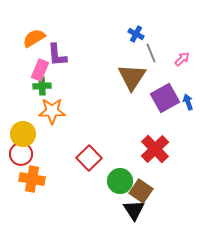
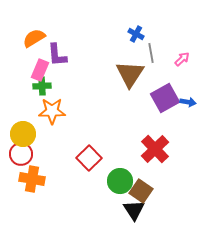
gray line: rotated 12 degrees clockwise
brown triangle: moved 2 px left, 3 px up
blue arrow: rotated 119 degrees clockwise
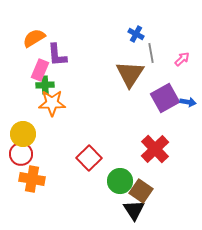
green cross: moved 3 px right, 1 px up
orange star: moved 8 px up
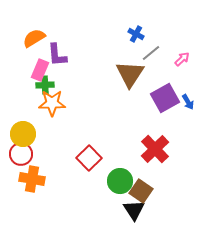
gray line: rotated 60 degrees clockwise
blue arrow: rotated 49 degrees clockwise
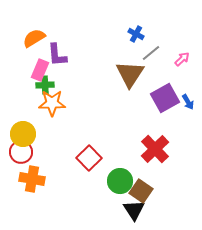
red circle: moved 2 px up
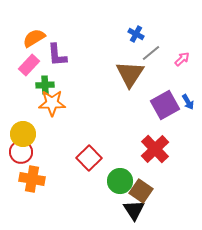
pink rectangle: moved 11 px left, 5 px up; rotated 20 degrees clockwise
purple square: moved 7 px down
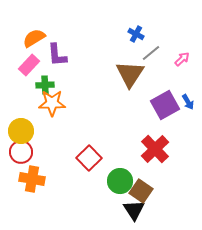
yellow circle: moved 2 px left, 3 px up
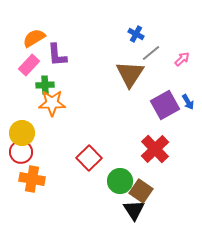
yellow circle: moved 1 px right, 2 px down
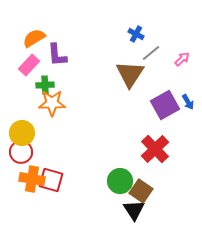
red square: moved 38 px left, 22 px down; rotated 30 degrees counterclockwise
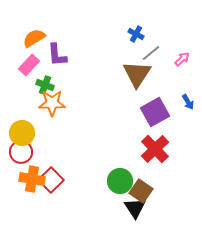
brown triangle: moved 7 px right
green cross: rotated 24 degrees clockwise
purple square: moved 10 px left, 7 px down
red square: rotated 30 degrees clockwise
black triangle: moved 1 px right, 2 px up
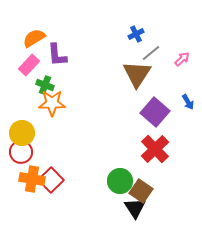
blue cross: rotated 35 degrees clockwise
purple square: rotated 20 degrees counterclockwise
